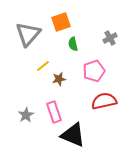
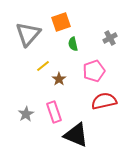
brown star: rotated 24 degrees counterclockwise
gray star: moved 1 px up
black triangle: moved 3 px right
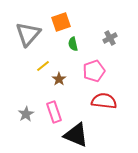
red semicircle: rotated 20 degrees clockwise
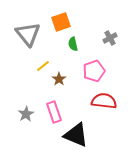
gray triangle: rotated 20 degrees counterclockwise
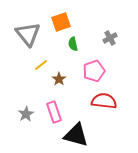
yellow line: moved 2 px left, 1 px up
black triangle: rotated 8 degrees counterclockwise
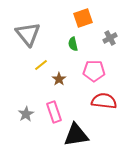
orange square: moved 22 px right, 4 px up
pink pentagon: rotated 20 degrees clockwise
black triangle: rotated 24 degrees counterclockwise
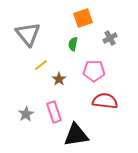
green semicircle: rotated 24 degrees clockwise
red semicircle: moved 1 px right
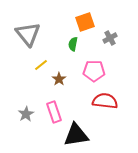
orange square: moved 2 px right, 4 px down
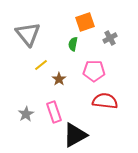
black triangle: moved 1 px left; rotated 20 degrees counterclockwise
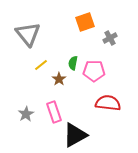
green semicircle: moved 19 px down
red semicircle: moved 3 px right, 2 px down
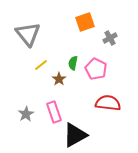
pink pentagon: moved 2 px right, 2 px up; rotated 25 degrees clockwise
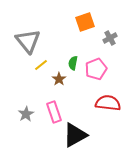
gray triangle: moved 7 px down
pink pentagon: rotated 25 degrees clockwise
